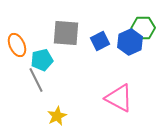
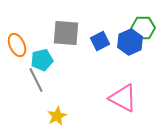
pink triangle: moved 4 px right
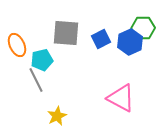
blue square: moved 1 px right, 2 px up
pink triangle: moved 2 px left
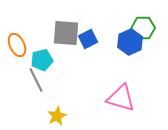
blue square: moved 13 px left
pink triangle: rotated 12 degrees counterclockwise
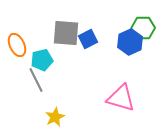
yellow star: moved 2 px left, 1 px down
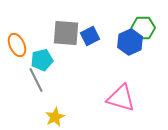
blue square: moved 2 px right, 3 px up
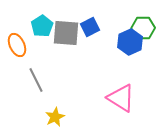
blue square: moved 9 px up
cyan pentagon: moved 34 px up; rotated 20 degrees counterclockwise
pink triangle: rotated 16 degrees clockwise
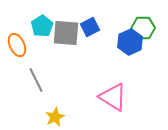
pink triangle: moved 8 px left, 1 px up
